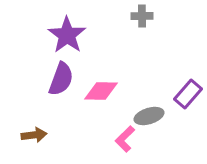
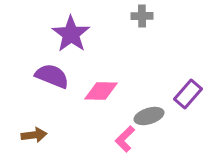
purple star: moved 4 px right, 1 px up
purple semicircle: moved 9 px left, 3 px up; rotated 88 degrees counterclockwise
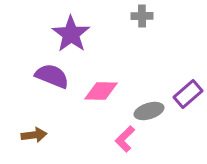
purple rectangle: rotated 8 degrees clockwise
gray ellipse: moved 5 px up
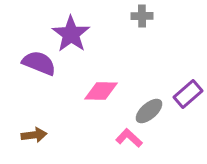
purple semicircle: moved 13 px left, 13 px up
gray ellipse: rotated 24 degrees counterclockwise
pink L-shape: moved 4 px right, 1 px up; rotated 88 degrees clockwise
